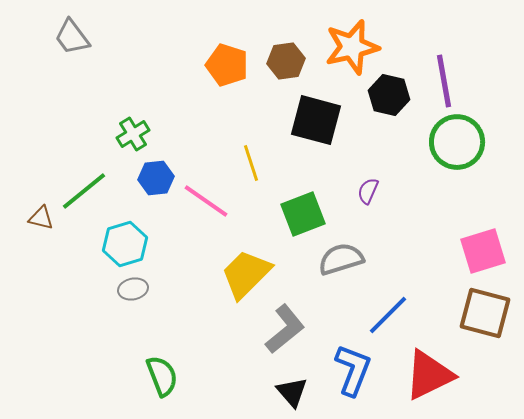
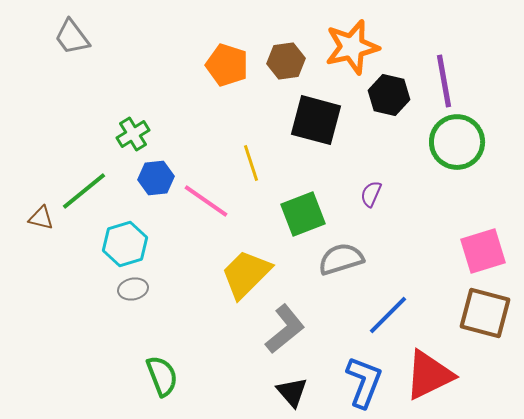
purple semicircle: moved 3 px right, 3 px down
blue L-shape: moved 11 px right, 12 px down
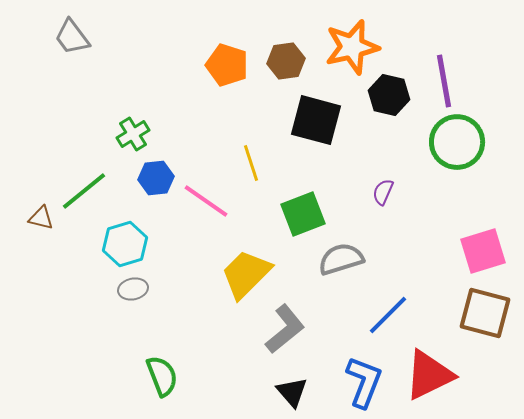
purple semicircle: moved 12 px right, 2 px up
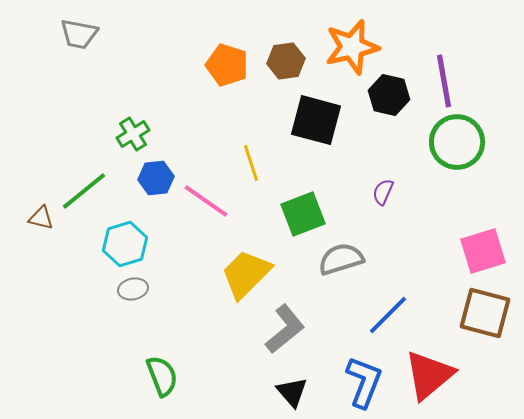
gray trapezoid: moved 7 px right, 3 px up; rotated 42 degrees counterclockwise
red triangle: rotated 14 degrees counterclockwise
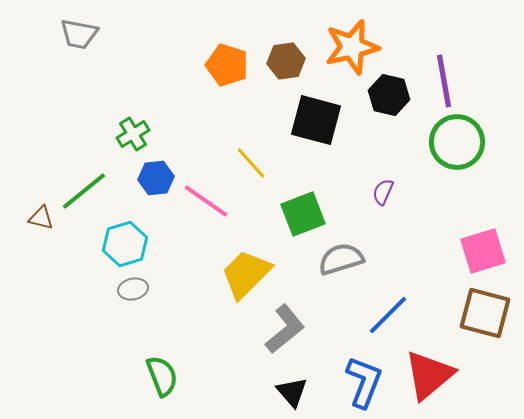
yellow line: rotated 24 degrees counterclockwise
